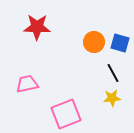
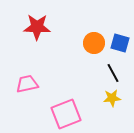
orange circle: moved 1 px down
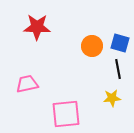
orange circle: moved 2 px left, 3 px down
black line: moved 5 px right, 4 px up; rotated 18 degrees clockwise
pink square: rotated 16 degrees clockwise
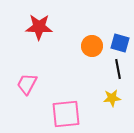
red star: moved 2 px right
pink trapezoid: rotated 50 degrees counterclockwise
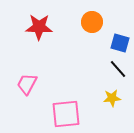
orange circle: moved 24 px up
black line: rotated 30 degrees counterclockwise
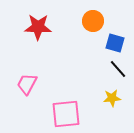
orange circle: moved 1 px right, 1 px up
red star: moved 1 px left
blue square: moved 5 px left
